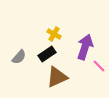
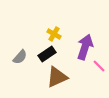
gray semicircle: moved 1 px right
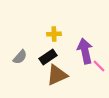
yellow cross: rotated 32 degrees counterclockwise
purple arrow: moved 4 px down; rotated 30 degrees counterclockwise
black rectangle: moved 1 px right, 3 px down
brown triangle: moved 2 px up
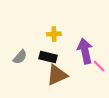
black rectangle: rotated 48 degrees clockwise
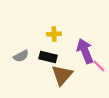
purple arrow: rotated 10 degrees counterclockwise
gray semicircle: moved 1 px right, 1 px up; rotated 21 degrees clockwise
brown triangle: moved 5 px right; rotated 25 degrees counterclockwise
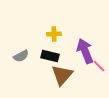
black rectangle: moved 2 px right, 1 px up
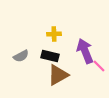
brown triangle: moved 4 px left; rotated 20 degrees clockwise
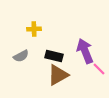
yellow cross: moved 20 px left, 5 px up
black rectangle: moved 4 px right
pink line: moved 3 px down
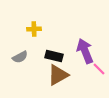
gray semicircle: moved 1 px left, 1 px down
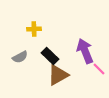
black rectangle: moved 4 px left; rotated 30 degrees clockwise
